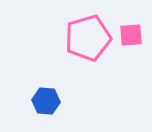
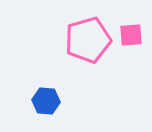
pink pentagon: moved 2 px down
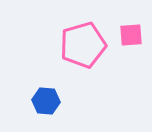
pink pentagon: moved 5 px left, 5 px down
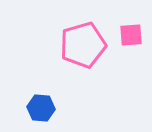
blue hexagon: moved 5 px left, 7 px down
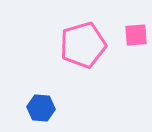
pink square: moved 5 px right
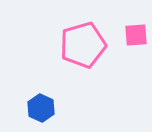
blue hexagon: rotated 20 degrees clockwise
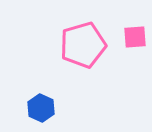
pink square: moved 1 px left, 2 px down
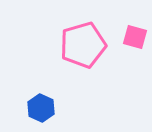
pink square: rotated 20 degrees clockwise
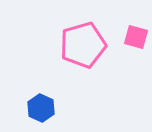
pink square: moved 1 px right
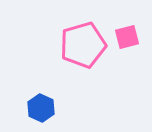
pink square: moved 9 px left; rotated 30 degrees counterclockwise
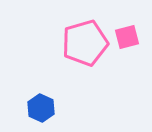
pink pentagon: moved 2 px right, 2 px up
